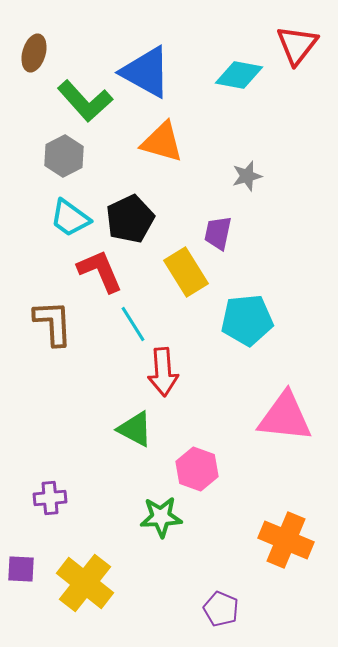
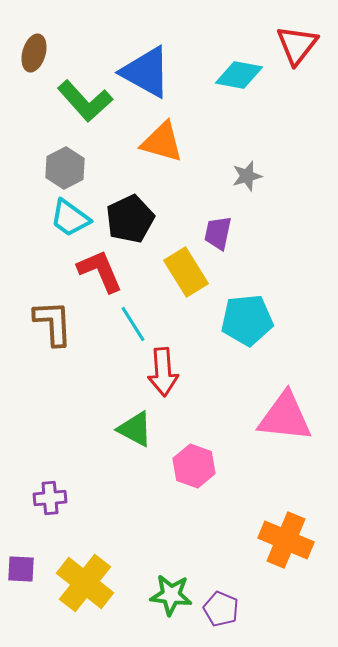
gray hexagon: moved 1 px right, 12 px down
pink hexagon: moved 3 px left, 3 px up
green star: moved 10 px right, 78 px down; rotated 9 degrees clockwise
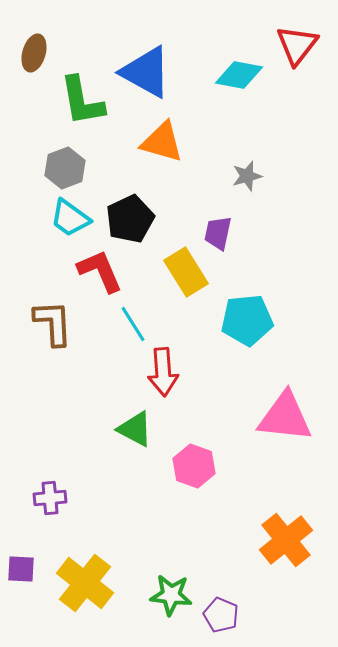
green L-shape: moved 3 px left; rotated 32 degrees clockwise
gray hexagon: rotated 6 degrees clockwise
orange cross: rotated 28 degrees clockwise
purple pentagon: moved 6 px down
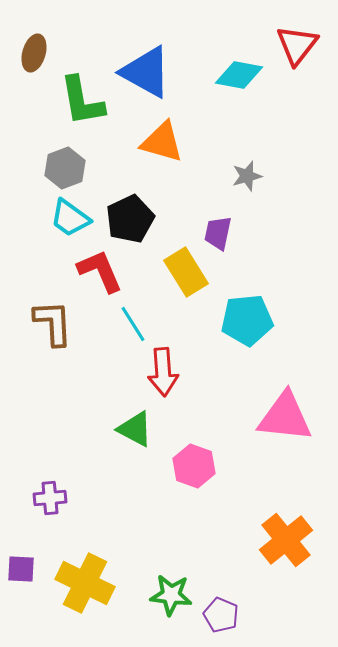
yellow cross: rotated 12 degrees counterclockwise
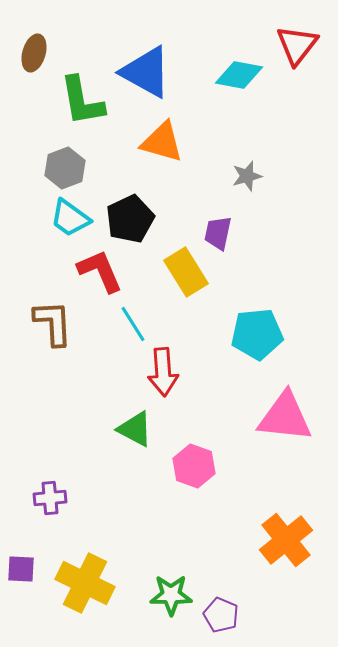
cyan pentagon: moved 10 px right, 14 px down
green star: rotated 6 degrees counterclockwise
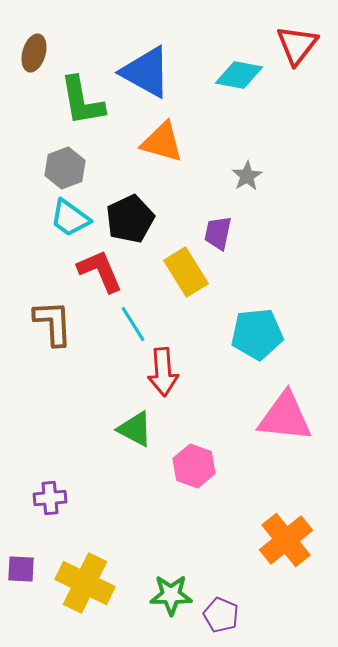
gray star: rotated 16 degrees counterclockwise
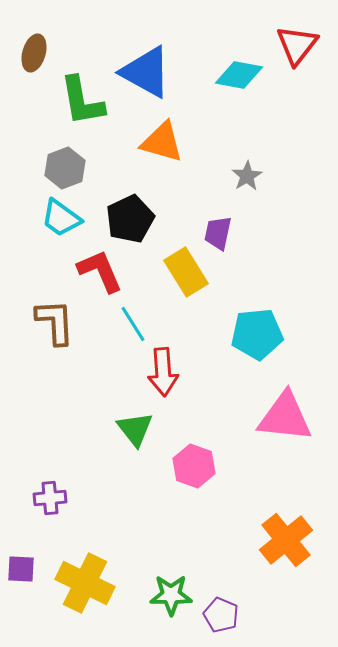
cyan trapezoid: moved 9 px left
brown L-shape: moved 2 px right, 1 px up
green triangle: rotated 24 degrees clockwise
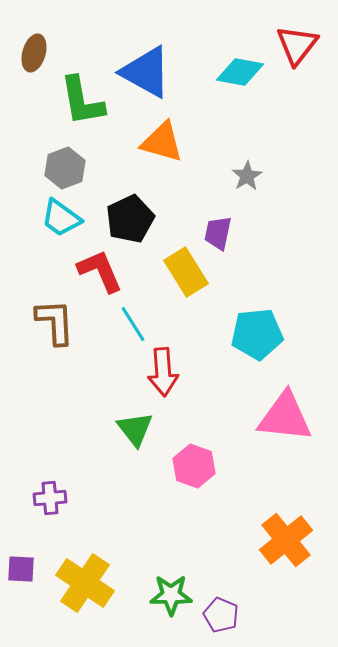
cyan diamond: moved 1 px right, 3 px up
yellow cross: rotated 8 degrees clockwise
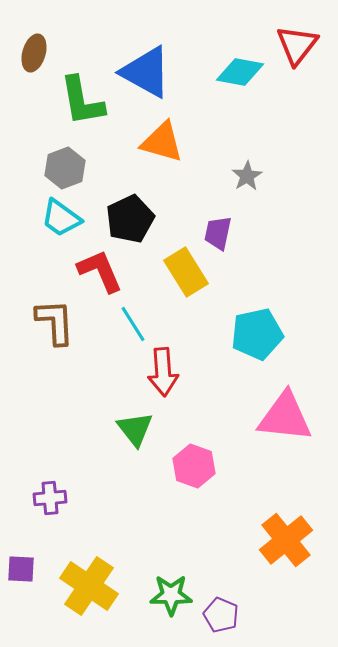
cyan pentagon: rotated 6 degrees counterclockwise
yellow cross: moved 4 px right, 3 px down
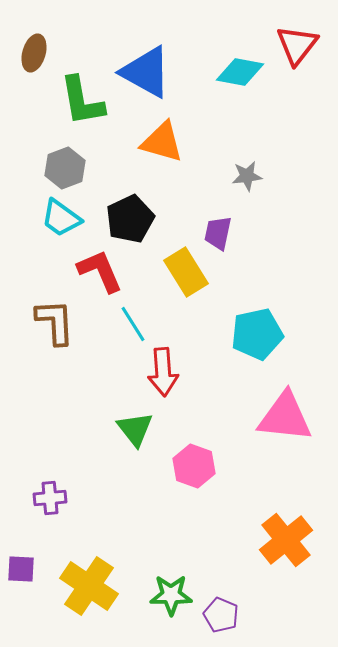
gray star: rotated 24 degrees clockwise
